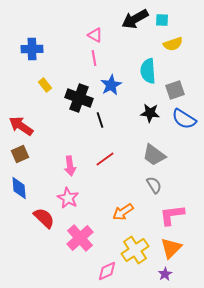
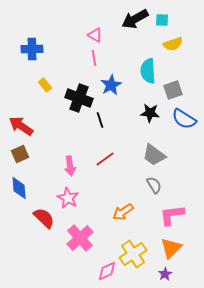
gray square: moved 2 px left
yellow cross: moved 2 px left, 4 px down
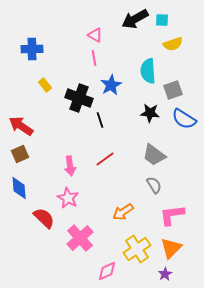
yellow cross: moved 4 px right, 5 px up
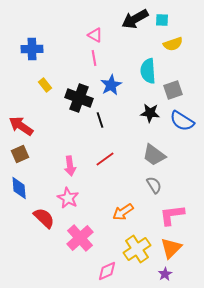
blue semicircle: moved 2 px left, 2 px down
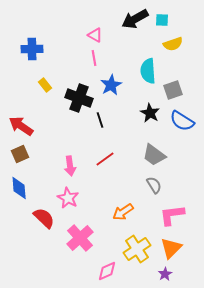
black star: rotated 24 degrees clockwise
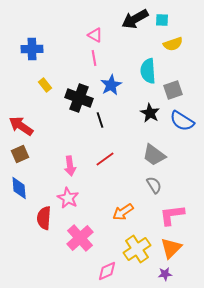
red semicircle: rotated 130 degrees counterclockwise
purple star: rotated 24 degrees clockwise
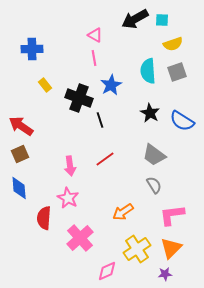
gray square: moved 4 px right, 18 px up
